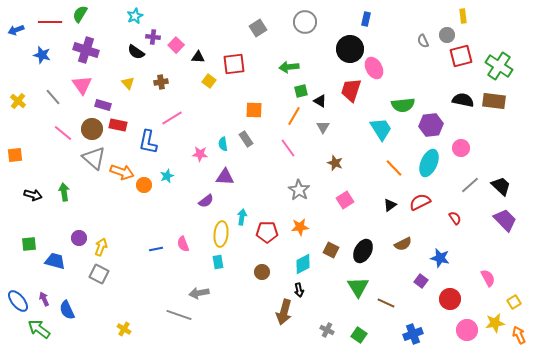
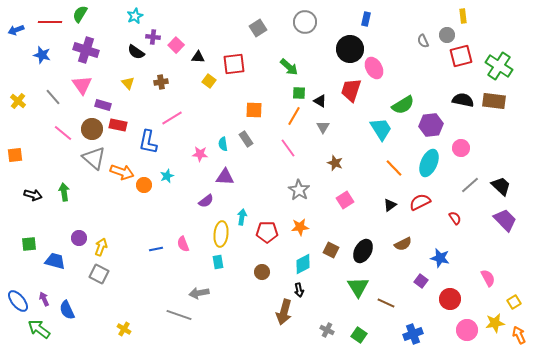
green arrow at (289, 67): rotated 132 degrees counterclockwise
green square at (301, 91): moved 2 px left, 2 px down; rotated 16 degrees clockwise
green semicircle at (403, 105): rotated 25 degrees counterclockwise
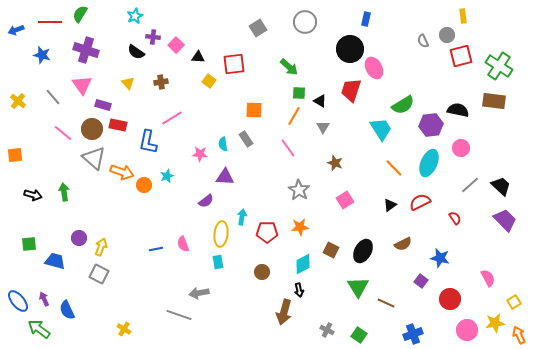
black semicircle at (463, 100): moved 5 px left, 10 px down
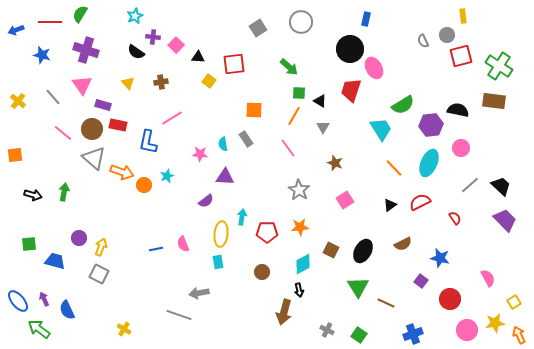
gray circle at (305, 22): moved 4 px left
green arrow at (64, 192): rotated 18 degrees clockwise
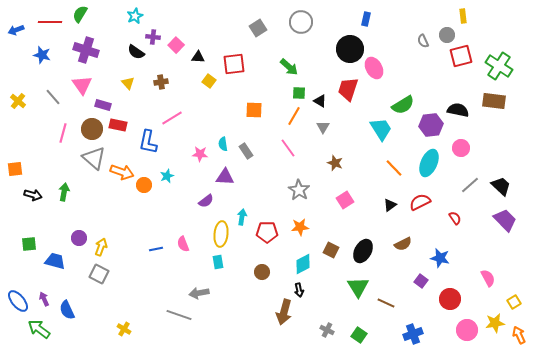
red trapezoid at (351, 90): moved 3 px left, 1 px up
pink line at (63, 133): rotated 66 degrees clockwise
gray rectangle at (246, 139): moved 12 px down
orange square at (15, 155): moved 14 px down
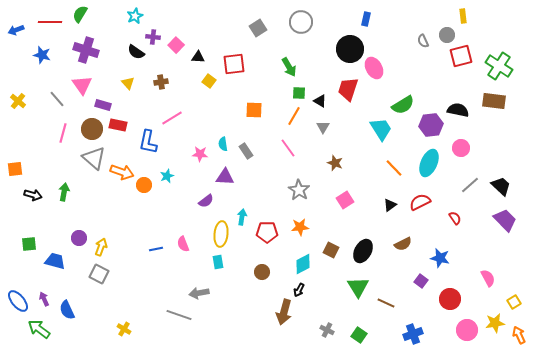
green arrow at (289, 67): rotated 18 degrees clockwise
gray line at (53, 97): moved 4 px right, 2 px down
black arrow at (299, 290): rotated 40 degrees clockwise
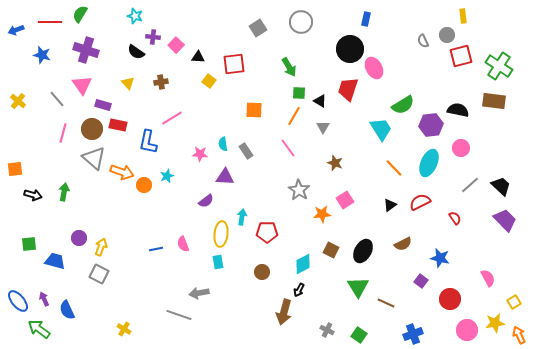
cyan star at (135, 16): rotated 28 degrees counterclockwise
orange star at (300, 227): moved 22 px right, 13 px up
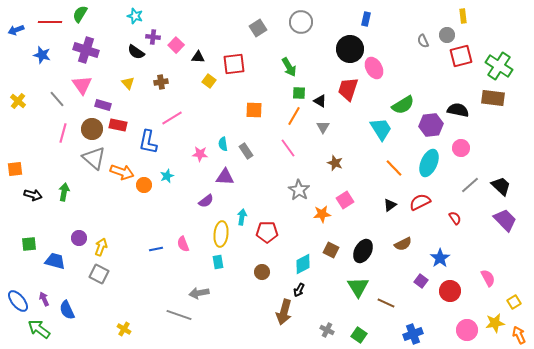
brown rectangle at (494, 101): moved 1 px left, 3 px up
blue star at (440, 258): rotated 24 degrees clockwise
red circle at (450, 299): moved 8 px up
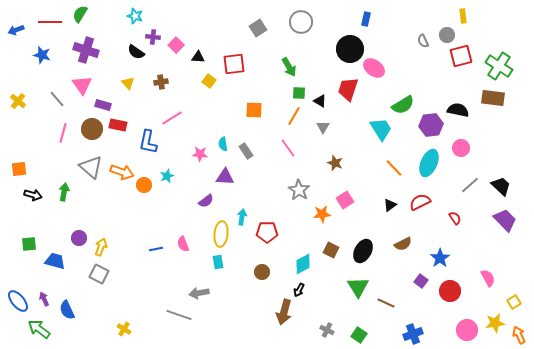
pink ellipse at (374, 68): rotated 25 degrees counterclockwise
gray triangle at (94, 158): moved 3 px left, 9 px down
orange square at (15, 169): moved 4 px right
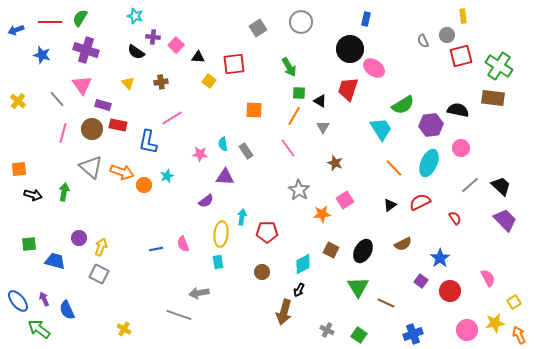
green semicircle at (80, 14): moved 4 px down
